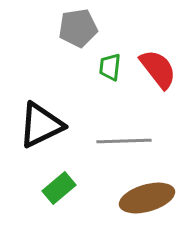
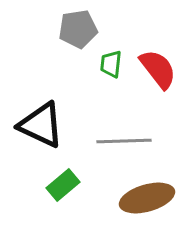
gray pentagon: moved 1 px down
green trapezoid: moved 1 px right, 3 px up
black triangle: rotated 51 degrees clockwise
green rectangle: moved 4 px right, 3 px up
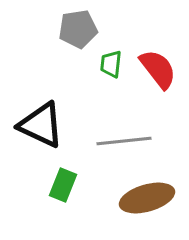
gray line: rotated 4 degrees counterclockwise
green rectangle: rotated 28 degrees counterclockwise
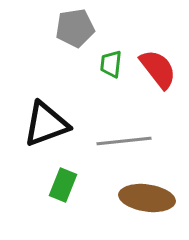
gray pentagon: moved 3 px left, 1 px up
black triangle: moved 5 px right, 1 px up; rotated 45 degrees counterclockwise
brown ellipse: rotated 24 degrees clockwise
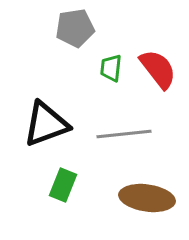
green trapezoid: moved 4 px down
gray line: moved 7 px up
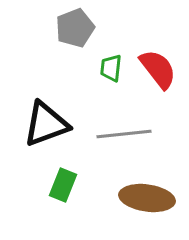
gray pentagon: rotated 12 degrees counterclockwise
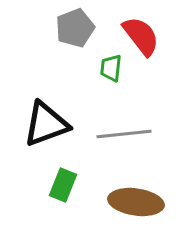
red semicircle: moved 17 px left, 33 px up
brown ellipse: moved 11 px left, 4 px down
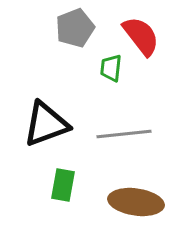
green rectangle: rotated 12 degrees counterclockwise
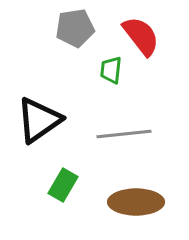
gray pentagon: rotated 12 degrees clockwise
green trapezoid: moved 2 px down
black triangle: moved 7 px left, 4 px up; rotated 15 degrees counterclockwise
green rectangle: rotated 20 degrees clockwise
brown ellipse: rotated 8 degrees counterclockwise
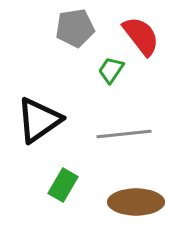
green trapezoid: rotated 28 degrees clockwise
